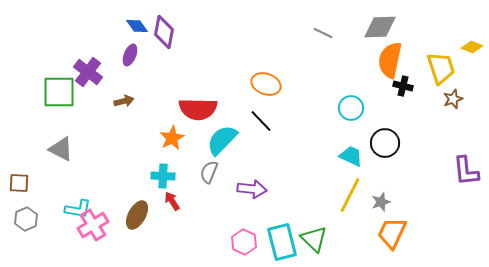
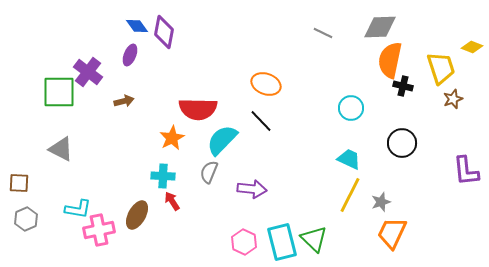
black circle: moved 17 px right
cyan trapezoid: moved 2 px left, 3 px down
pink cross: moved 6 px right, 5 px down; rotated 20 degrees clockwise
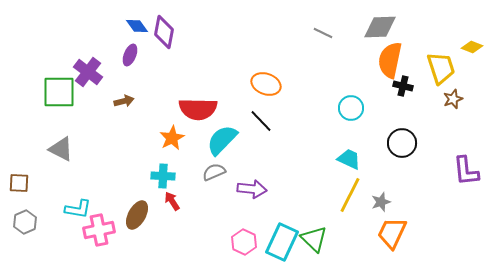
gray semicircle: moved 5 px right; rotated 45 degrees clockwise
gray hexagon: moved 1 px left, 3 px down
cyan rectangle: rotated 39 degrees clockwise
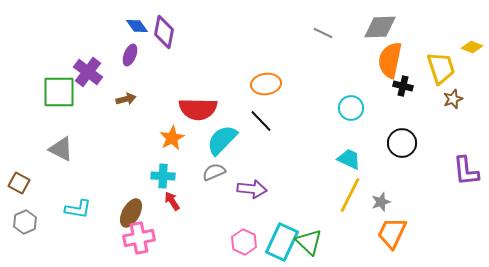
orange ellipse: rotated 28 degrees counterclockwise
brown arrow: moved 2 px right, 2 px up
brown square: rotated 25 degrees clockwise
brown ellipse: moved 6 px left, 2 px up
pink cross: moved 40 px right, 8 px down
green triangle: moved 5 px left, 3 px down
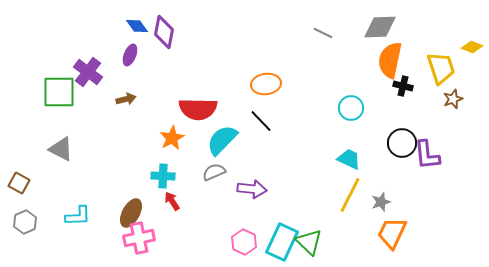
purple L-shape: moved 39 px left, 16 px up
cyan L-shape: moved 7 px down; rotated 12 degrees counterclockwise
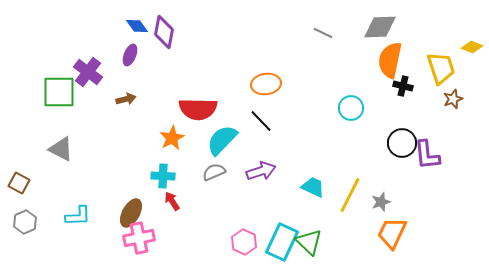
cyan trapezoid: moved 36 px left, 28 px down
purple arrow: moved 9 px right, 18 px up; rotated 24 degrees counterclockwise
